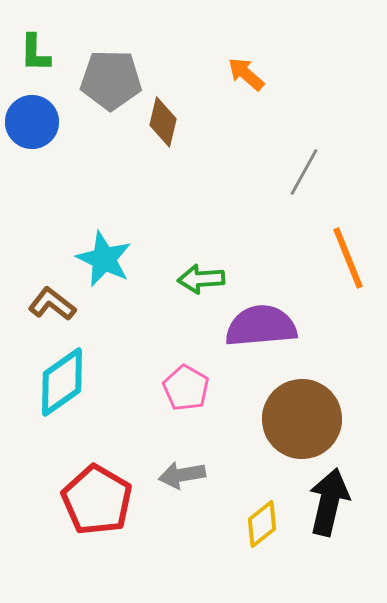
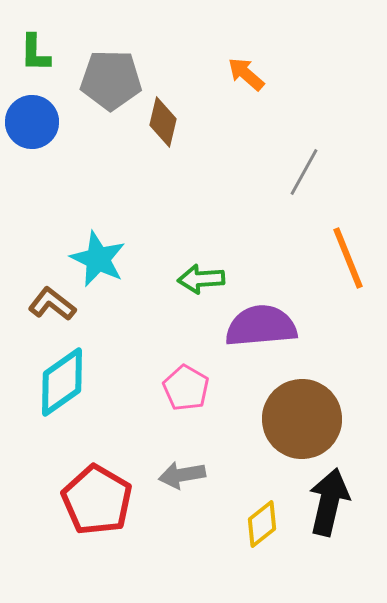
cyan star: moved 6 px left
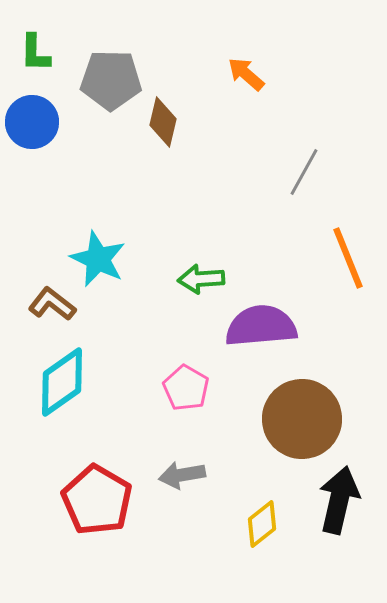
black arrow: moved 10 px right, 2 px up
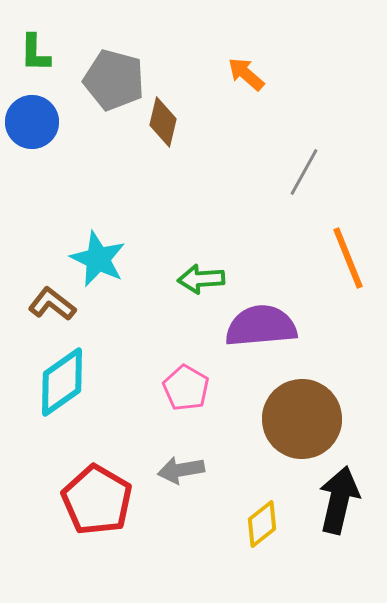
gray pentagon: moved 3 px right; rotated 14 degrees clockwise
gray arrow: moved 1 px left, 5 px up
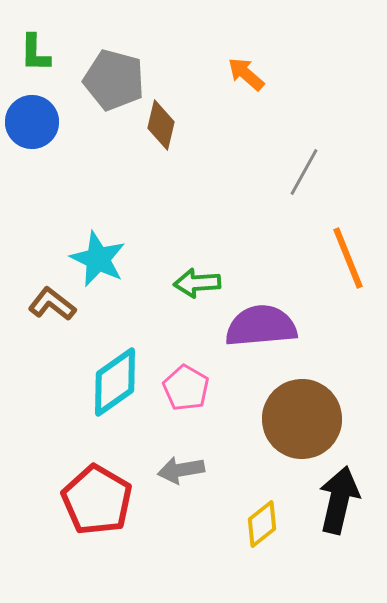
brown diamond: moved 2 px left, 3 px down
green arrow: moved 4 px left, 4 px down
cyan diamond: moved 53 px right
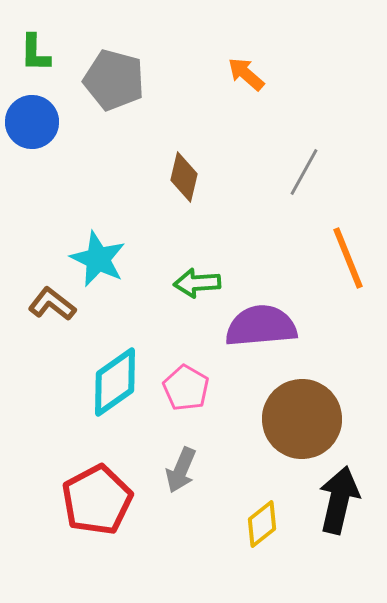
brown diamond: moved 23 px right, 52 px down
gray arrow: rotated 57 degrees counterclockwise
red pentagon: rotated 14 degrees clockwise
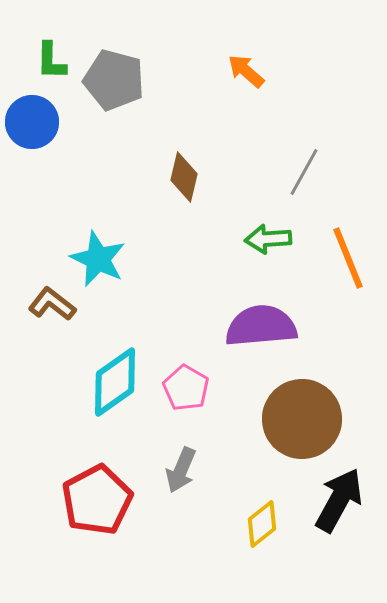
green L-shape: moved 16 px right, 8 px down
orange arrow: moved 3 px up
green arrow: moved 71 px right, 44 px up
black arrow: rotated 16 degrees clockwise
